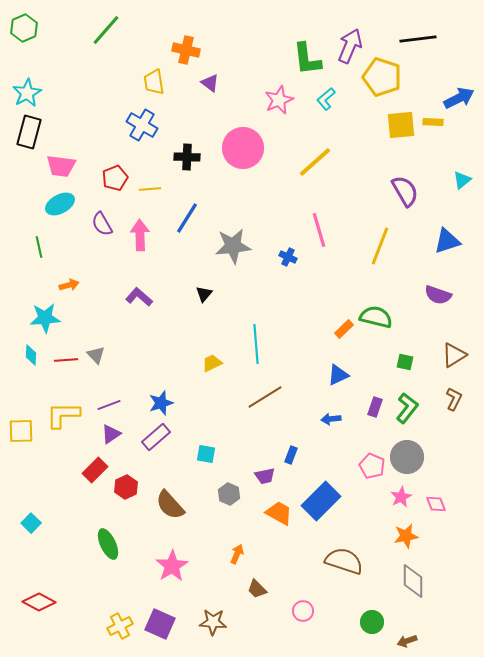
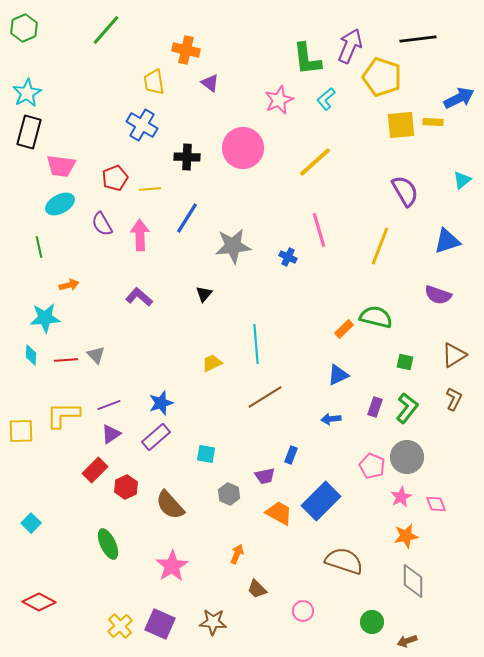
yellow cross at (120, 626): rotated 15 degrees counterclockwise
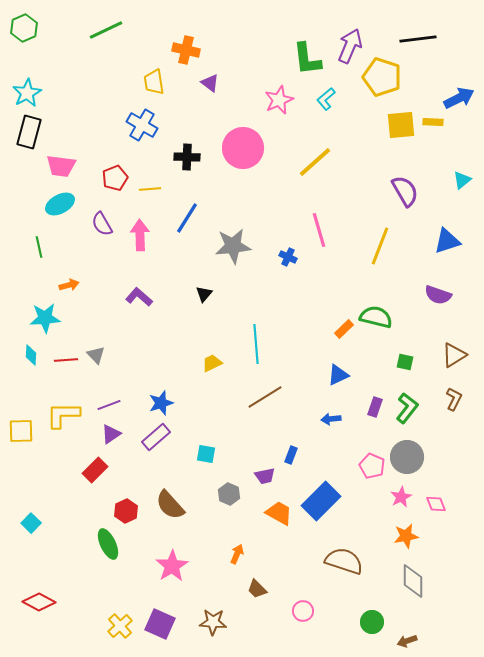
green line at (106, 30): rotated 24 degrees clockwise
red hexagon at (126, 487): moved 24 px down
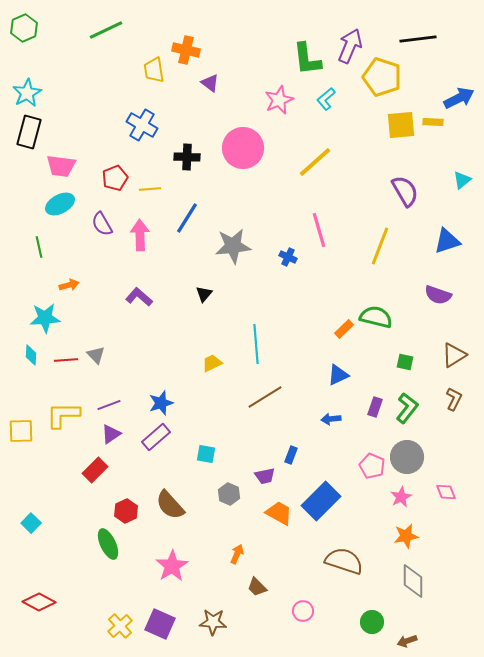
yellow trapezoid at (154, 82): moved 12 px up
pink diamond at (436, 504): moved 10 px right, 12 px up
brown trapezoid at (257, 589): moved 2 px up
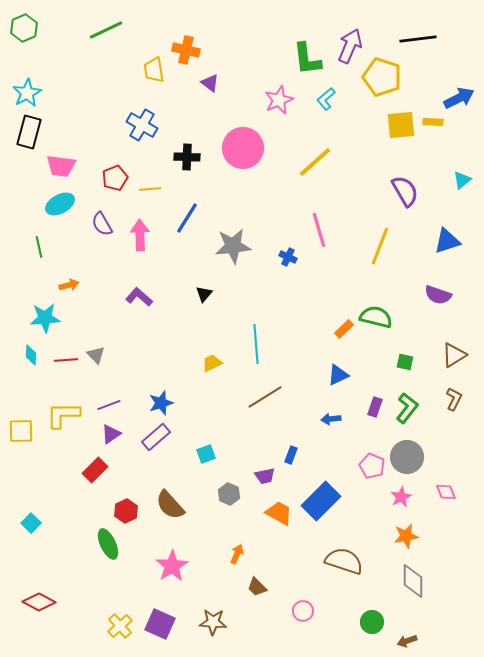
cyan square at (206, 454): rotated 30 degrees counterclockwise
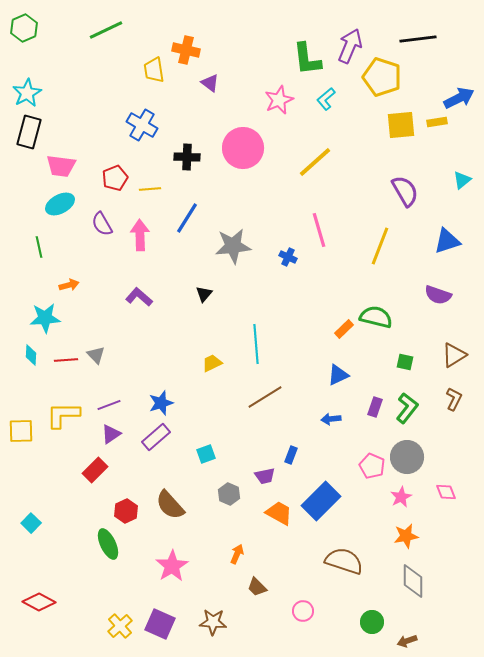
yellow rectangle at (433, 122): moved 4 px right; rotated 12 degrees counterclockwise
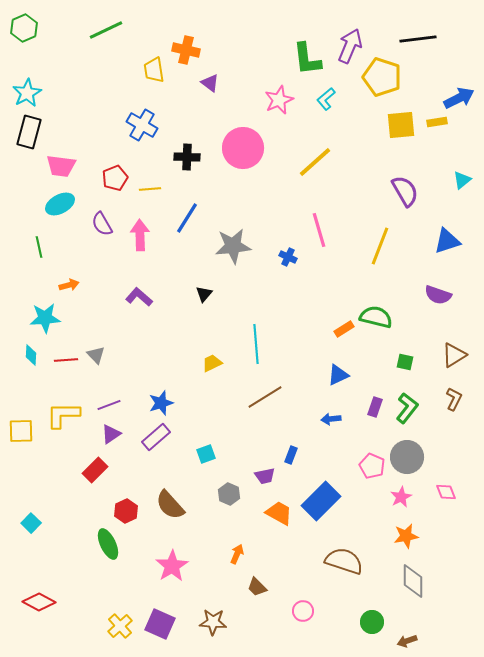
orange rectangle at (344, 329): rotated 12 degrees clockwise
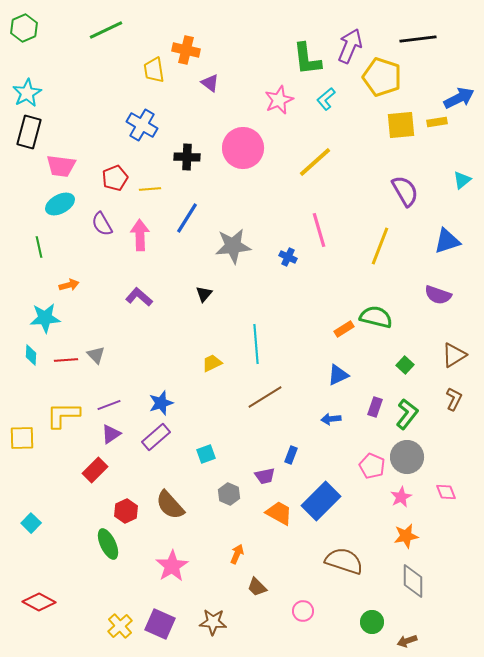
green square at (405, 362): moved 3 px down; rotated 30 degrees clockwise
green L-shape at (407, 408): moved 6 px down
yellow square at (21, 431): moved 1 px right, 7 px down
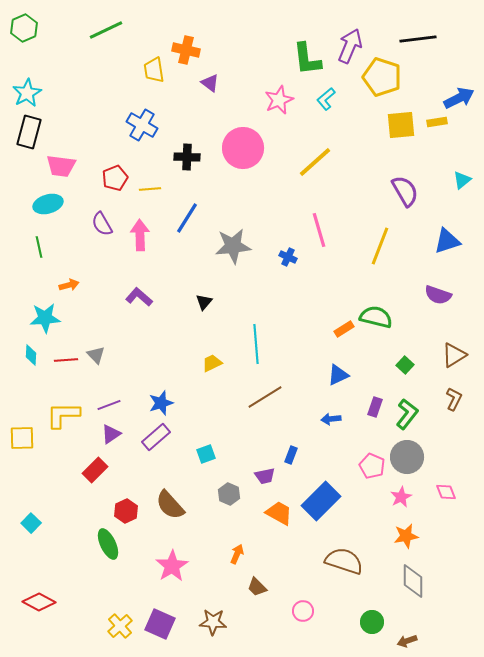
cyan ellipse at (60, 204): moved 12 px left; rotated 12 degrees clockwise
black triangle at (204, 294): moved 8 px down
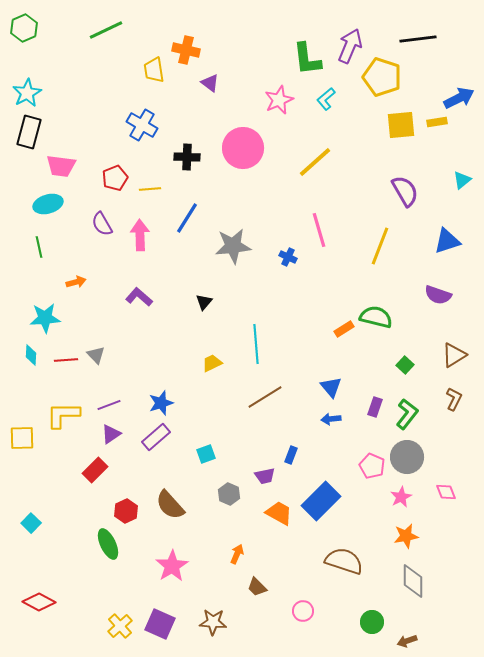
orange arrow at (69, 285): moved 7 px right, 3 px up
blue triangle at (338, 375): moved 7 px left, 12 px down; rotated 45 degrees counterclockwise
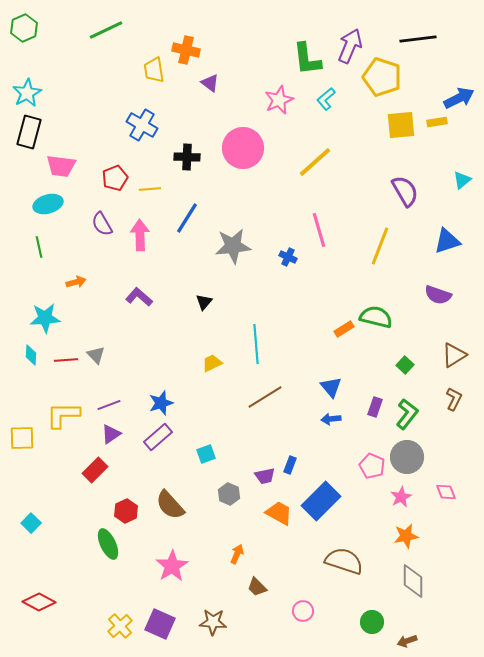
purple rectangle at (156, 437): moved 2 px right
blue rectangle at (291, 455): moved 1 px left, 10 px down
